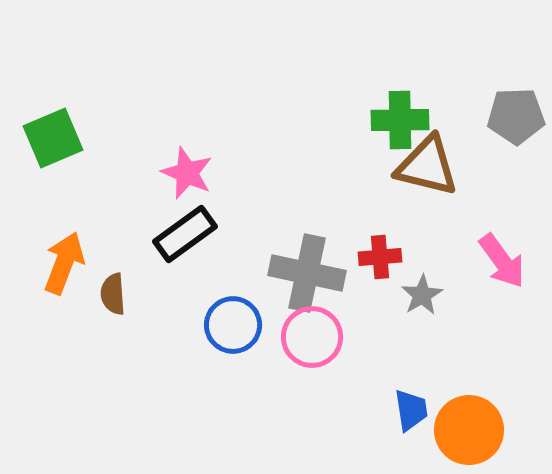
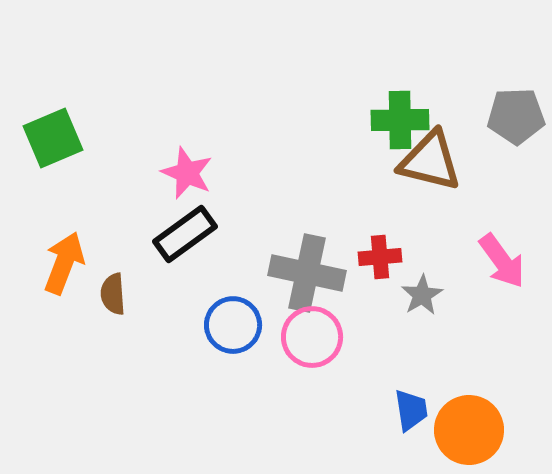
brown triangle: moved 3 px right, 5 px up
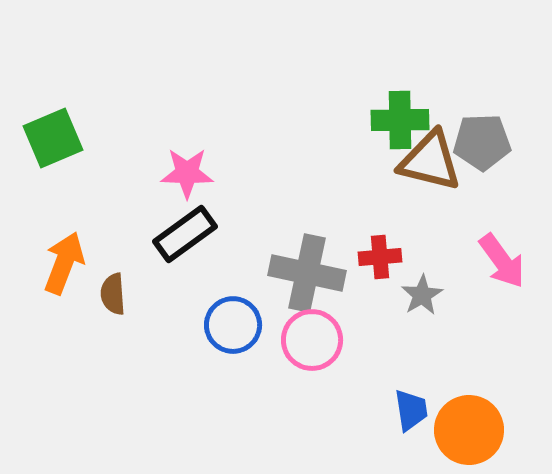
gray pentagon: moved 34 px left, 26 px down
pink star: rotated 22 degrees counterclockwise
pink circle: moved 3 px down
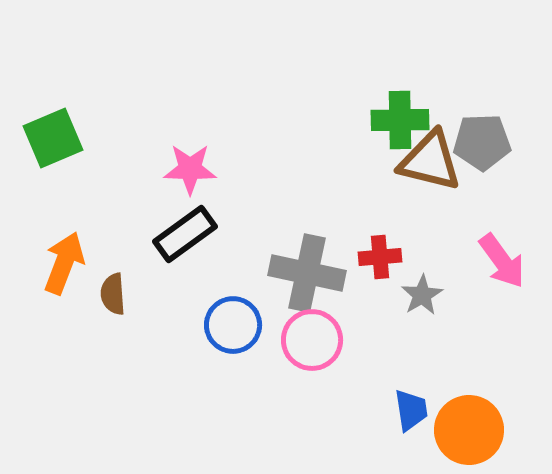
pink star: moved 3 px right, 4 px up
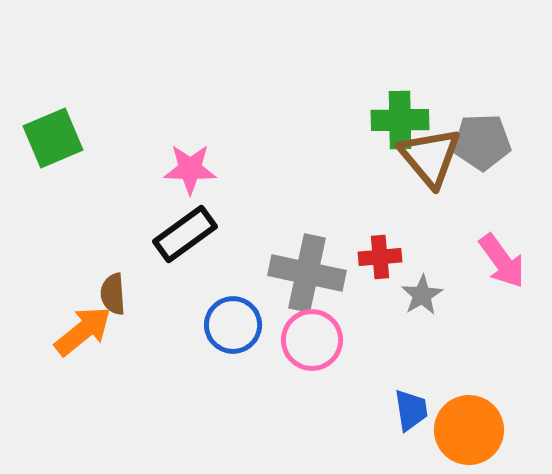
brown triangle: moved 4 px up; rotated 36 degrees clockwise
orange arrow: moved 19 px right, 68 px down; rotated 30 degrees clockwise
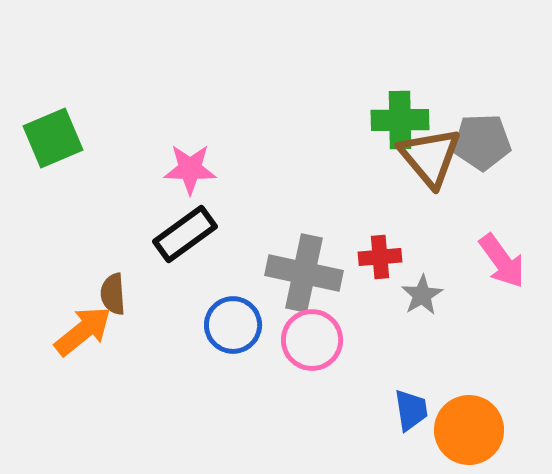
gray cross: moved 3 px left
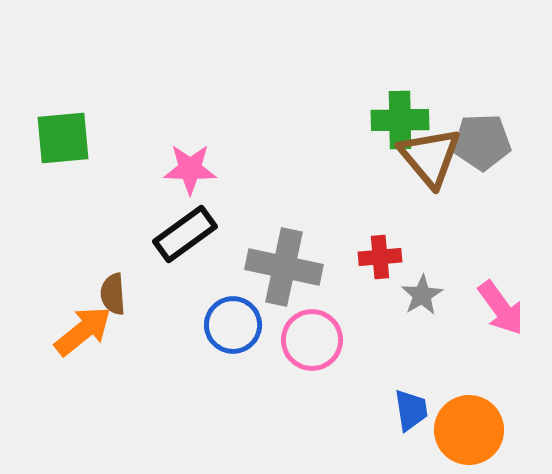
green square: moved 10 px right; rotated 18 degrees clockwise
pink arrow: moved 1 px left, 47 px down
gray cross: moved 20 px left, 6 px up
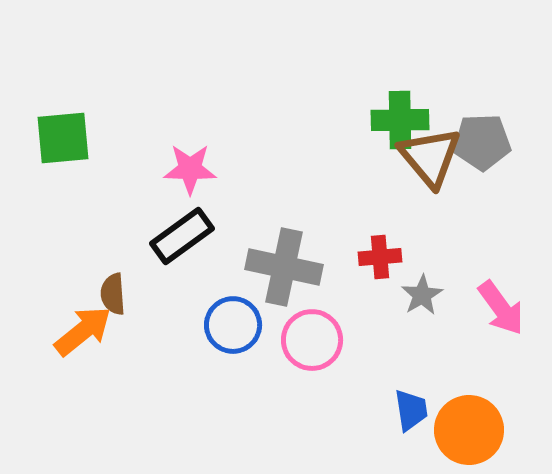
black rectangle: moved 3 px left, 2 px down
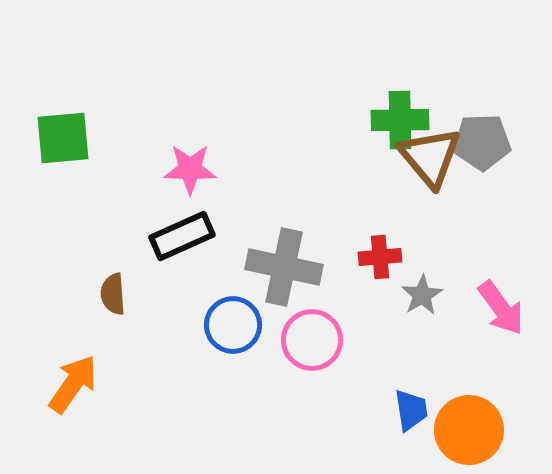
black rectangle: rotated 12 degrees clockwise
orange arrow: moved 10 px left, 53 px down; rotated 16 degrees counterclockwise
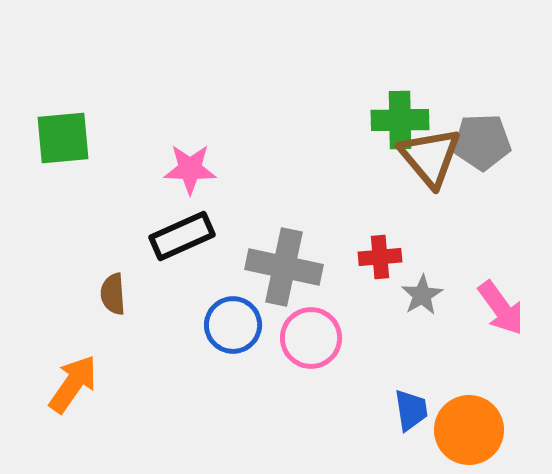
pink circle: moved 1 px left, 2 px up
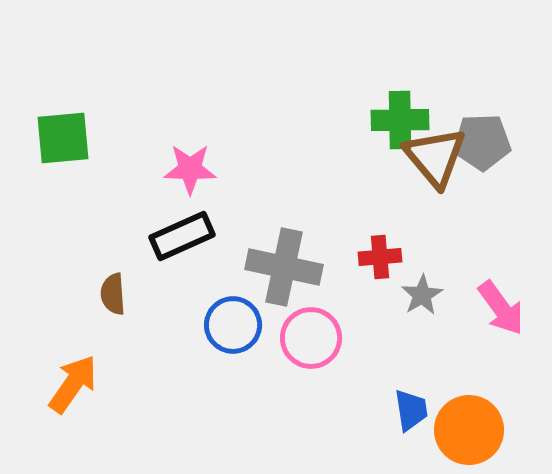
brown triangle: moved 5 px right
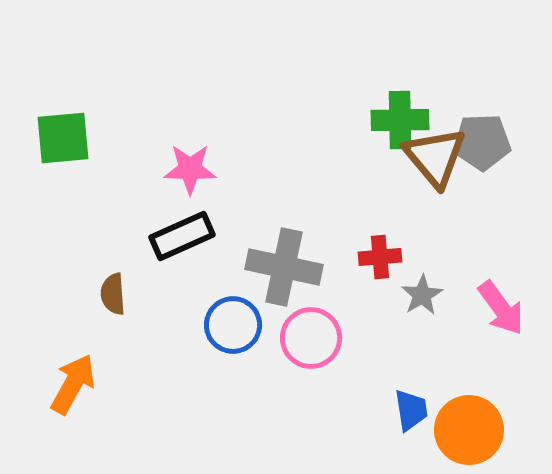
orange arrow: rotated 6 degrees counterclockwise
